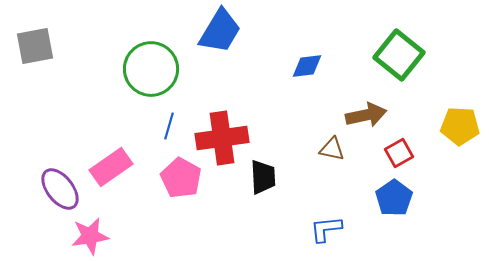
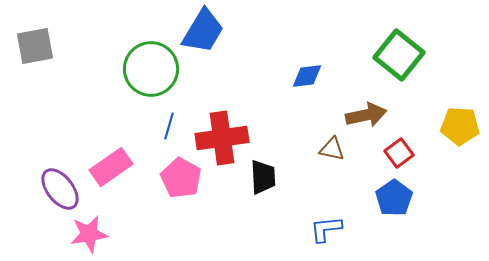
blue trapezoid: moved 17 px left
blue diamond: moved 10 px down
red square: rotated 8 degrees counterclockwise
pink star: moved 1 px left, 2 px up
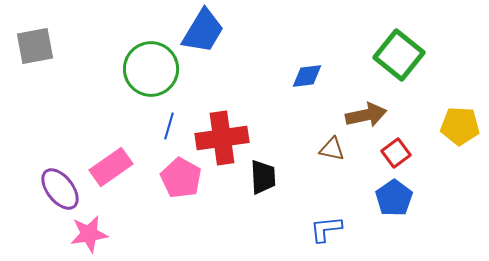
red square: moved 3 px left
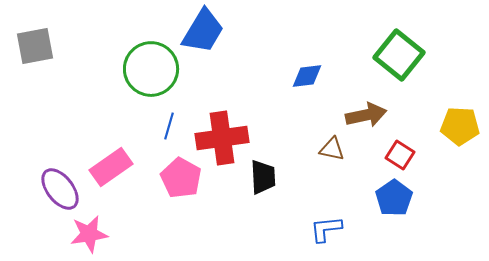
red square: moved 4 px right, 2 px down; rotated 20 degrees counterclockwise
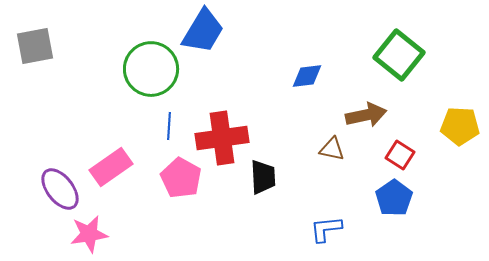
blue line: rotated 12 degrees counterclockwise
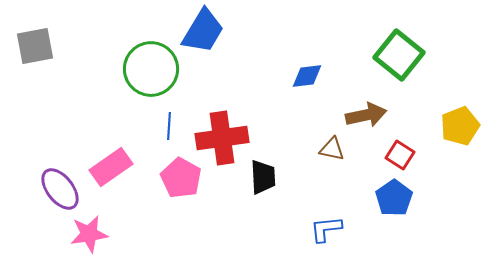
yellow pentagon: rotated 24 degrees counterclockwise
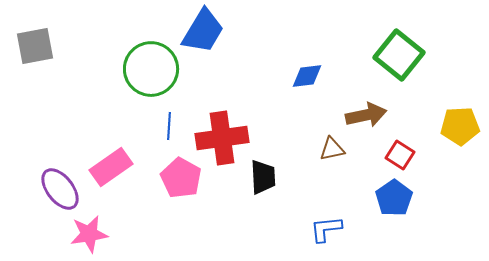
yellow pentagon: rotated 18 degrees clockwise
brown triangle: rotated 24 degrees counterclockwise
